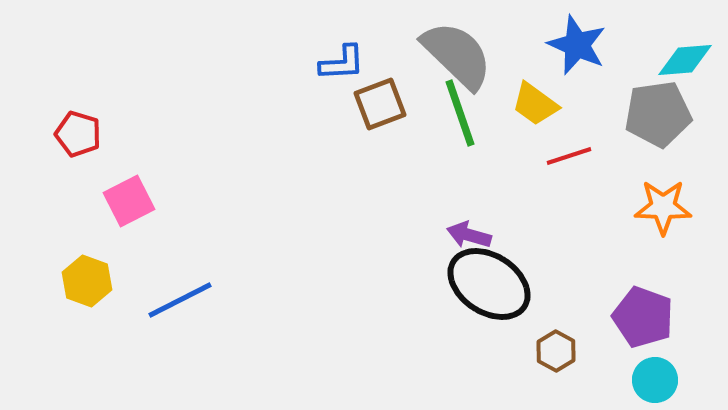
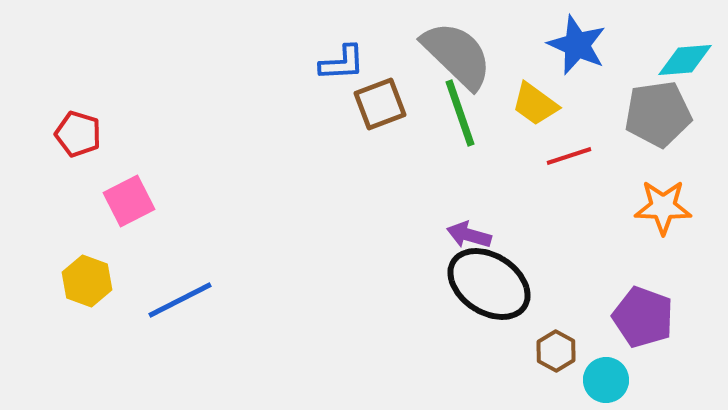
cyan circle: moved 49 px left
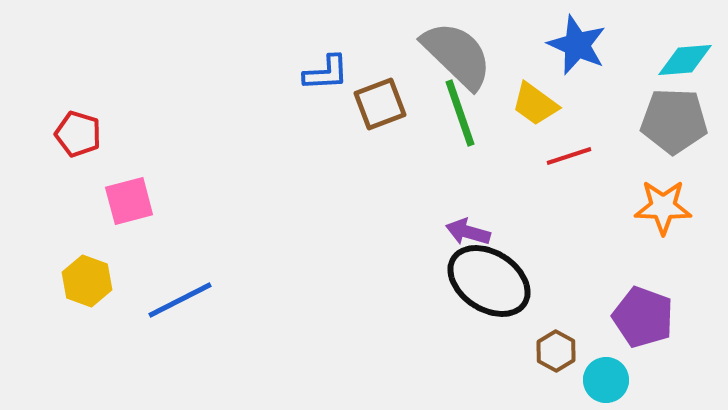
blue L-shape: moved 16 px left, 10 px down
gray pentagon: moved 16 px right, 7 px down; rotated 10 degrees clockwise
pink square: rotated 12 degrees clockwise
purple arrow: moved 1 px left, 3 px up
black ellipse: moved 3 px up
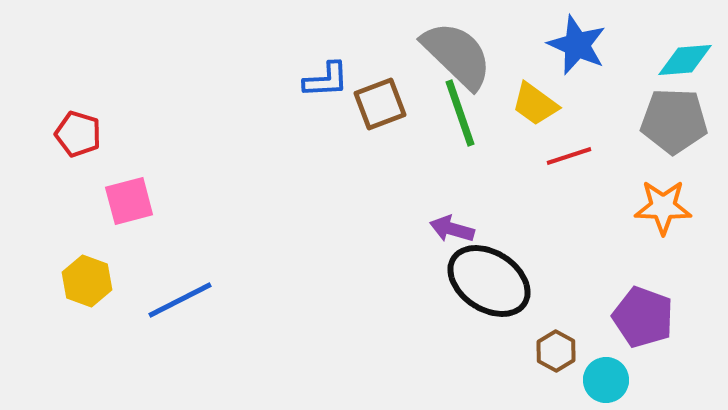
blue L-shape: moved 7 px down
purple arrow: moved 16 px left, 3 px up
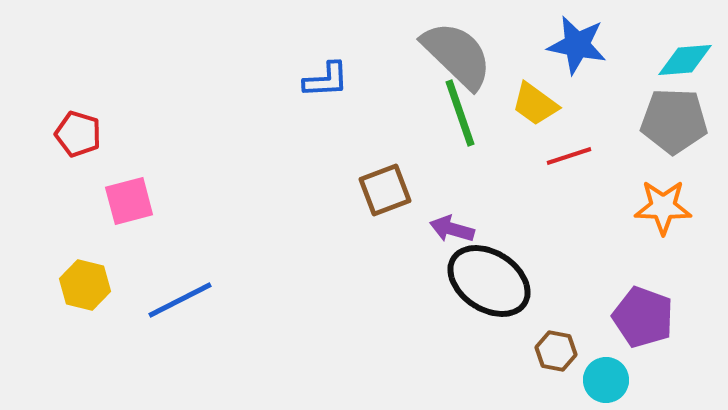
blue star: rotated 12 degrees counterclockwise
brown square: moved 5 px right, 86 px down
yellow hexagon: moved 2 px left, 4 px down; rotated 6 degrees counterclockwise
brown hexagon: rotated 18 degrees counterclockwise
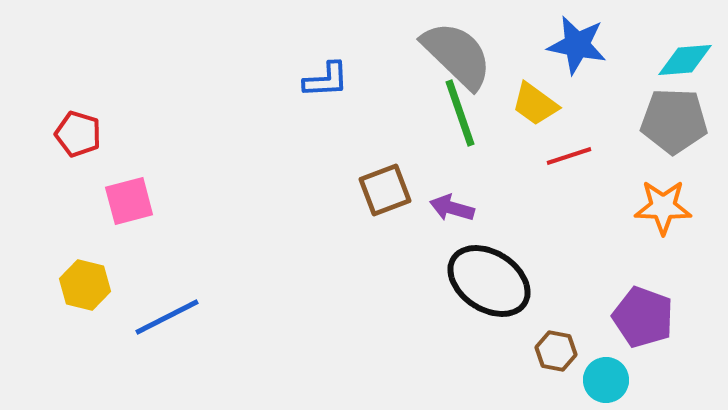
purple arrow: moved 21 px up
blue line: moved 13 px left, 17 px down
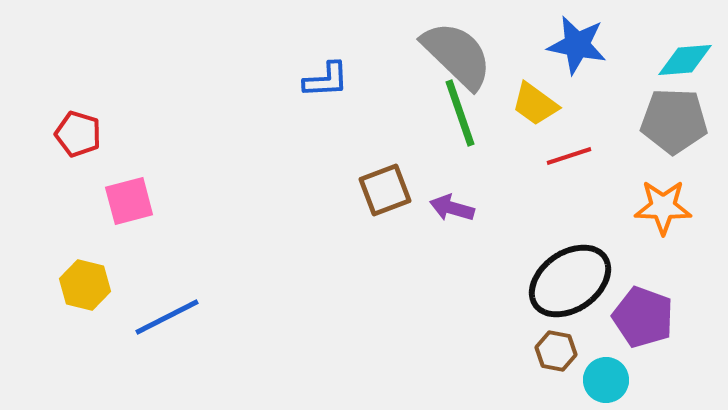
black ellipse: moved 81 px right; rotated 68 degrees counterclockwise
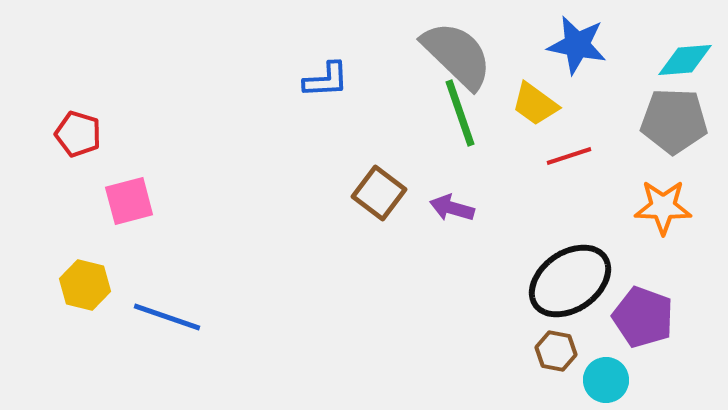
brown square: moved 6 px left, 3 px down; rotated 32 degrees counterclockwise
blue line: rotated 46 degrees clockwise
